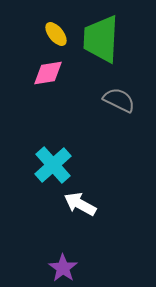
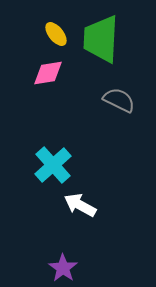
white arrow: moved 1 px down
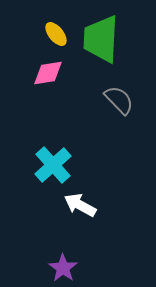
gray semicircle: rotated 20 degrees clockwise
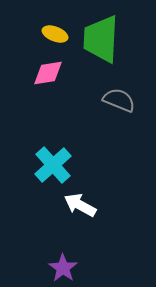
yellow ellipse: moved 1 px left; rotated 30 degrees counterclockwise
gray semicircle: rotated 24 degrees counterclockwise
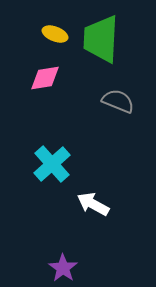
pink diamond: moved 3 px left, 5 px down
gray semicircle: moved 1 px left, 1 px down
cyan cross: moved 1 px left, 1 px up
white arrow: moved 13 px right, 1 px up
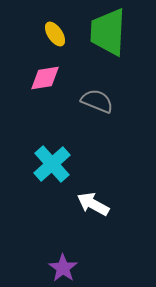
yellow ellipse: rotated 35 degrees clockwise
green trapezoid: moved 7 px right, 7 px up
gray semicircle: moved 21 px left
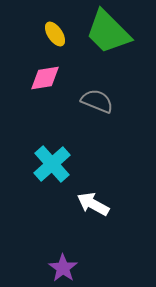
green trapezoid: rotated 48 degrees counterclockwise
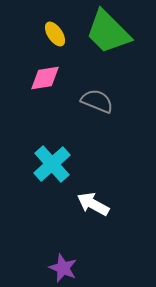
purple star: rotated 12 degrees counterclockwise
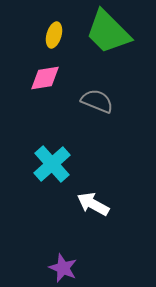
yellow ellipse: moved 1 px left, 1 px down; rotated 50 degrees clockwise
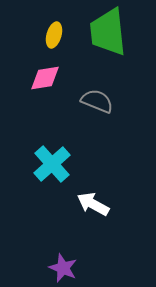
green trapezoid: rotated 39 degrees clockwise
